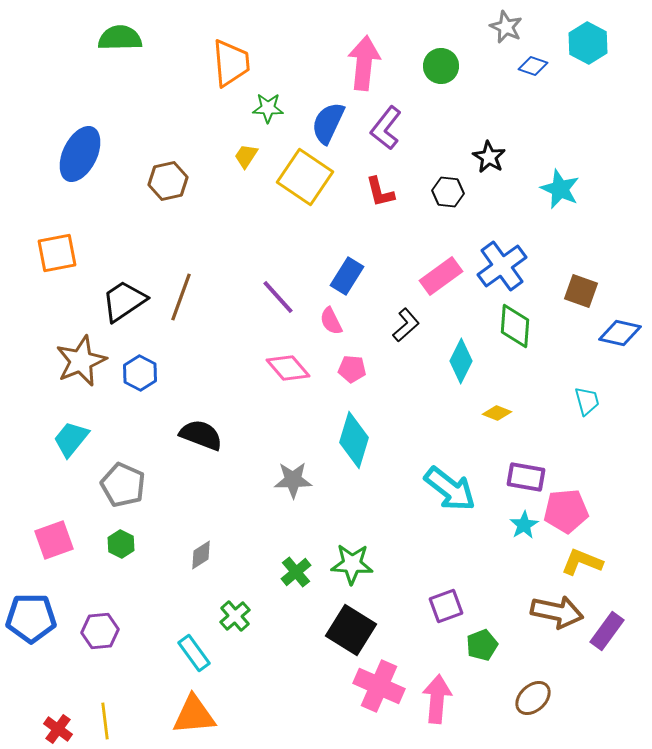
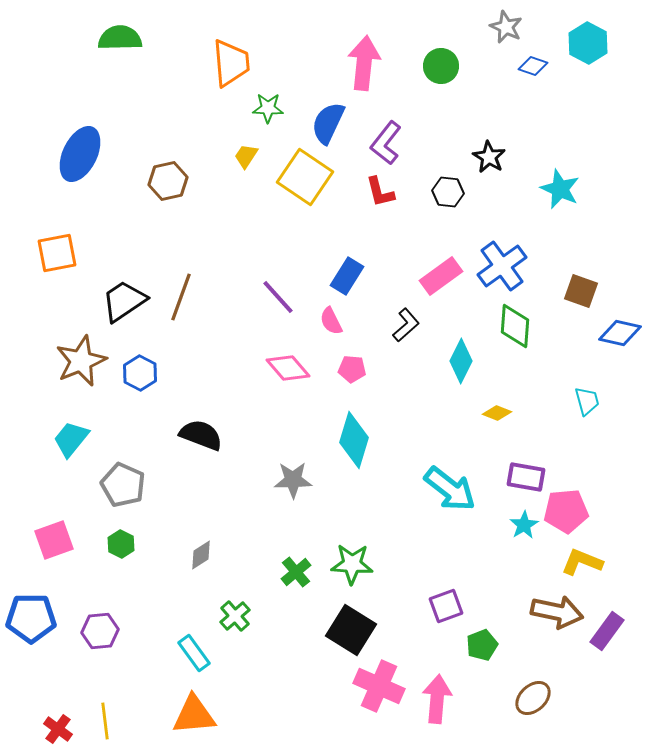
purple L-shape at (386, 128): moved 15 px down
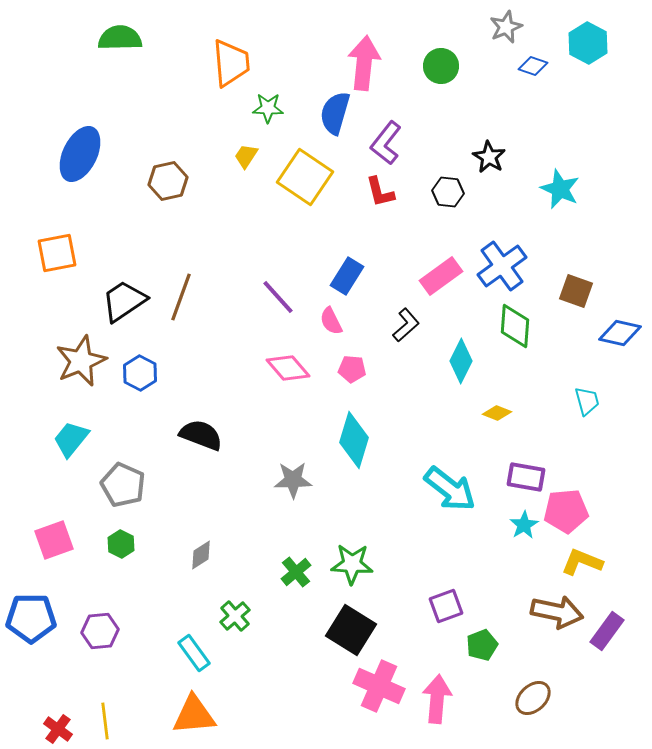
gray star at (506, 27): rotated 24 degrees clockwise
blue semicircle at (328, 123): moved 7 px right, 10 px up; rotated 9 degrees counterclockwise
brown square at (581, 291): moved 5 px left
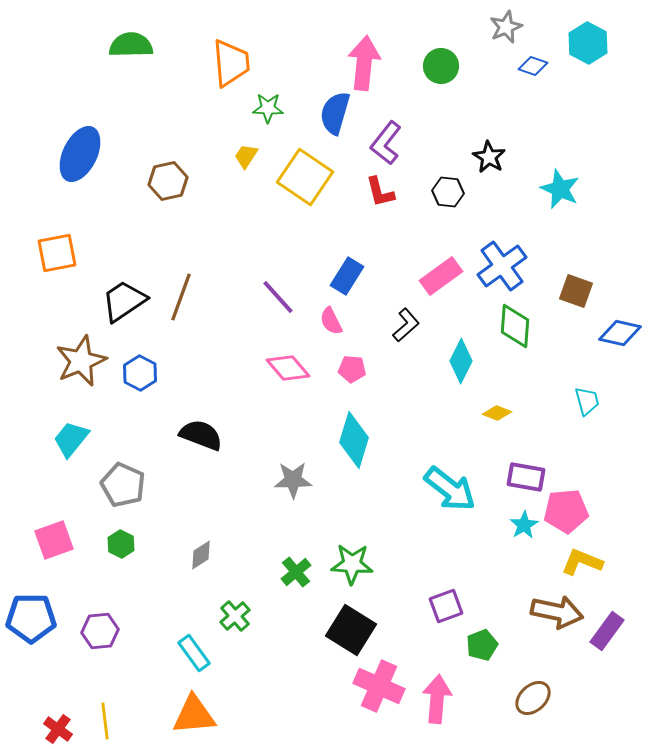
green semicircle at (120, 38): moved 11 px right, 7 px down
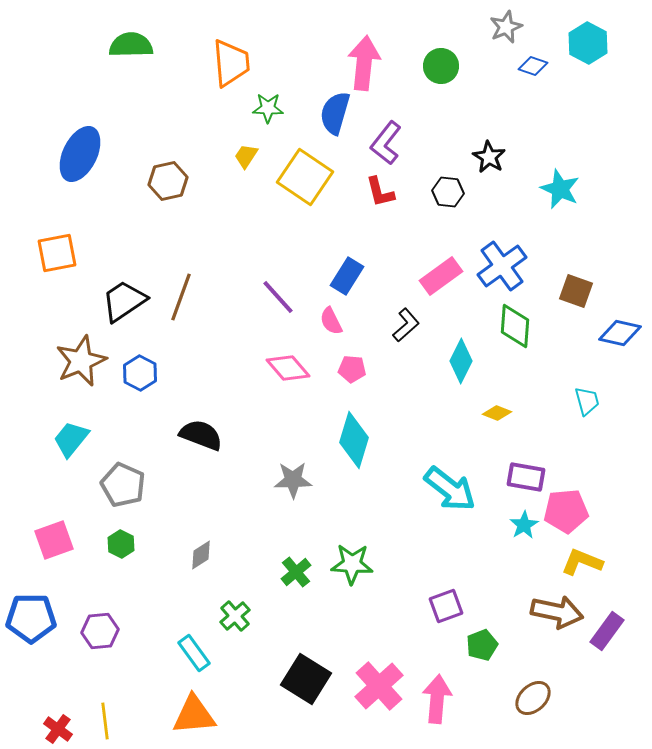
black square at (351, 630): moved 45 px left, 49 px down
pink cross at (379, 686): rotated 24 degrees clockwise
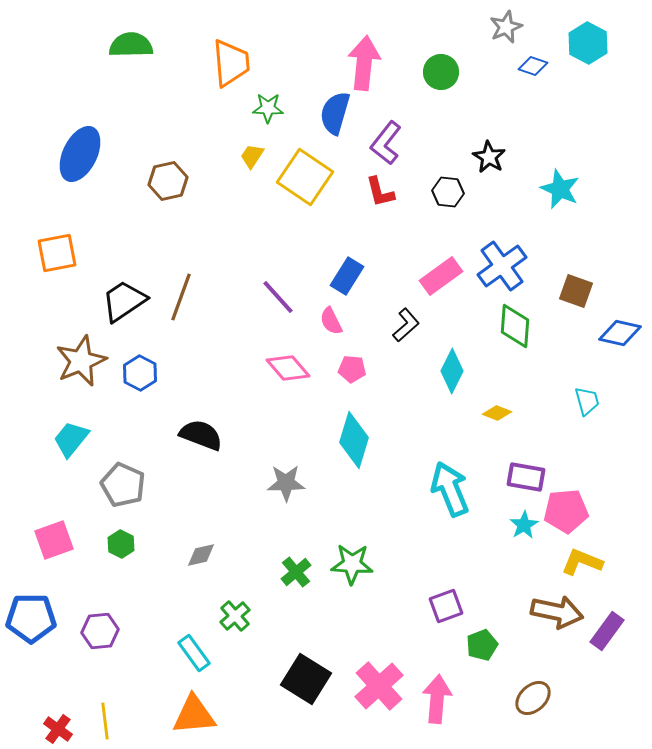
green circle at (441, 66): moved 6 px down
yellow trapezoid at (246, 156): moved 6 px right
cyan diamond at (461, 361): moved 9 px left, 10 px down
gray star at (293, 480): moved 7 px left, 3 px down
cyan arrow at (450, 489): rotated 150 degrees counterclockwise
gray diamond at (201, 555): rotated 20 degrees clockwise
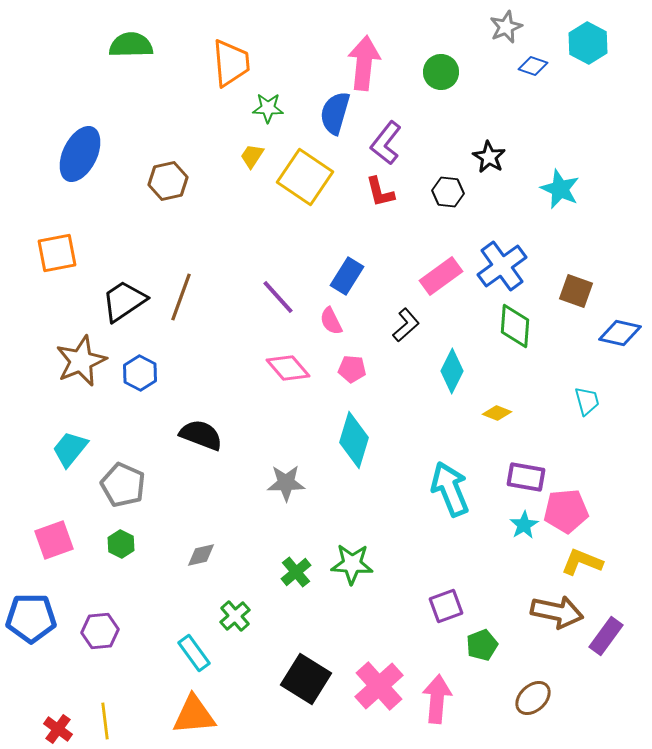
cyan trapezoid at (71, 439): moved 1 px left, 10 px down
purple rectangle at (607, 631): moved 1 px left, 5 px down
